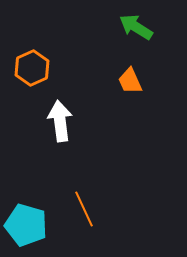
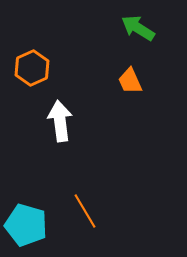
green arrow: moved 2 px right, 1 px down
orange line: moved 1 px right, 2 px down; rotated 6 degrees counterclockwise
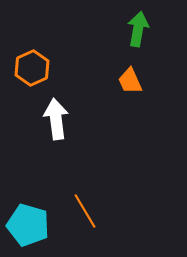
green arrow: moved 1 px down; rotated 68 degrees clockwise
white arrow: moved 4 px left, 2 px up
cyan pentagon: moved 2 px right
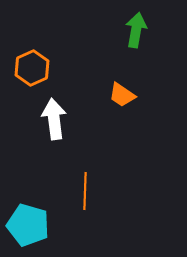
green arrow: moved 2 px left, 1 px down
orange trapezoid: moved 8 px left, 14 px down; rotated 32 degrees counterclockwise
white arrow: moved 2 px left
orange line: moved 20 px up; rotated 33 degrees clockwise
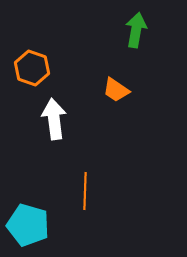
orange hexagon: rotated 16 degrees counterclockwise
orange trapezoid: moved 6 px left, 5 px up
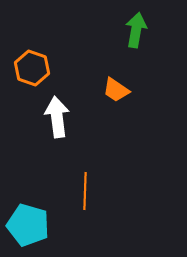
white arrow: moved 3 px right, 2 px up
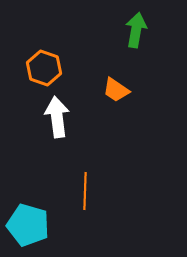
orange hexagon: moved 12 px right
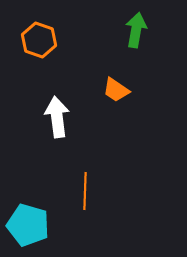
orange hexagon: moved 5 px left, 28 px up
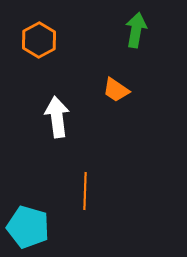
orange hexagon: rotated 12 degrees clockwise
cyan pentagon: moved 2 px down
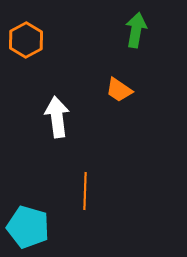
orange hexagon: moved 13 px left
orange trapezoid: moved 3 px right
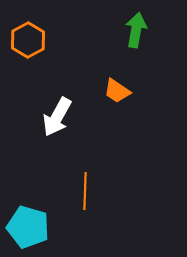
orange hexagon: moved 2 px right
orange trapezoid: moved 2 px left, 1 px down
white arrow: rotated 144 degrees counterclockwise
